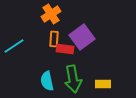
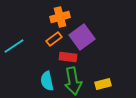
orange cross: moved 9 px right, 3 px down; rotated 18 degrees clockwise
orange rectangle: rotated 49 degrees clockwise
red rectangle: moved 3 px right, 8 px down
green arrow: moved 2 px down
yellow rectangle: rotated 14 degrees counterclockwise
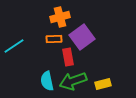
orange rectangle: rotated 35 degrees clockwise
red rectangle: rotated 72 degrees clockwise
green arrow: rotated 80 degrees clockwise
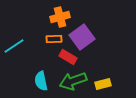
red rectangle: rotated 48 degrees counterclockwise
cyan semicircle: moved 6 px left
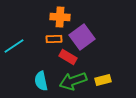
orange cross: rotated 18 degrees clockwise
yellow rectangle: moved 4 px up
